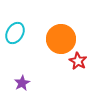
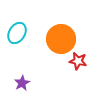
cyan ellipse: moved 2 px right
red star: rotated 18 degrees counterclockwise
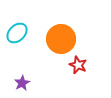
cyan ellipse: rotated 15 degrees clockwise
red star: moved 4 px down; rotated 12 degrees clockwise
